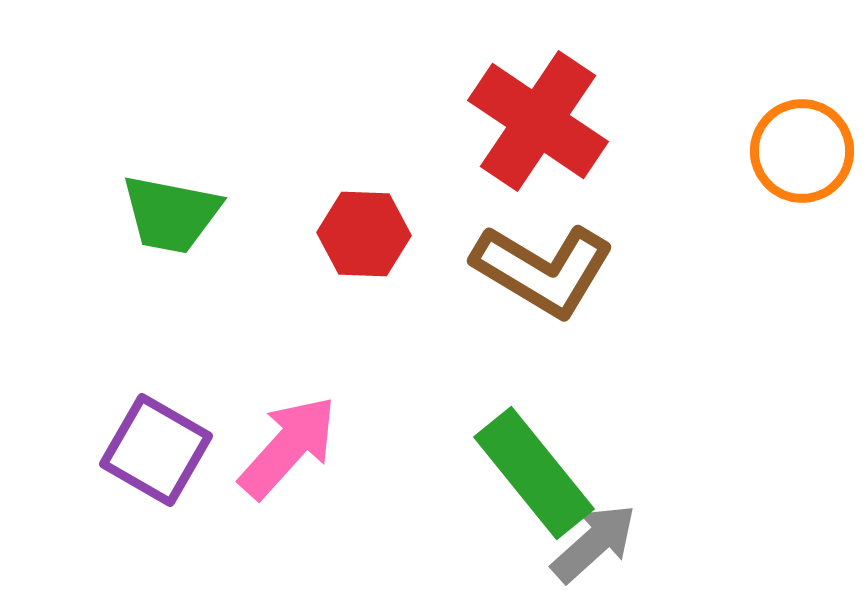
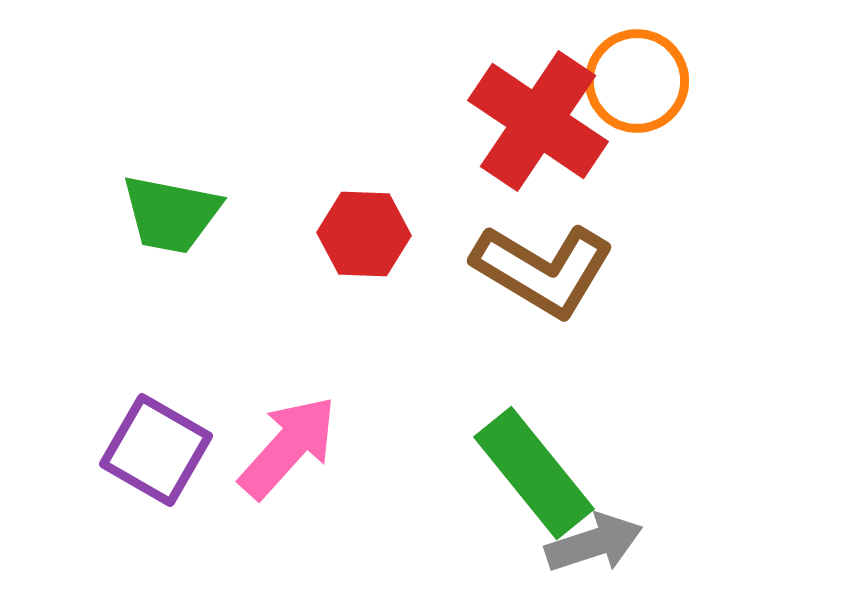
orange circle: moved 165 px left, 70 px up
gray arrow: rotated 24 degrees clockwise
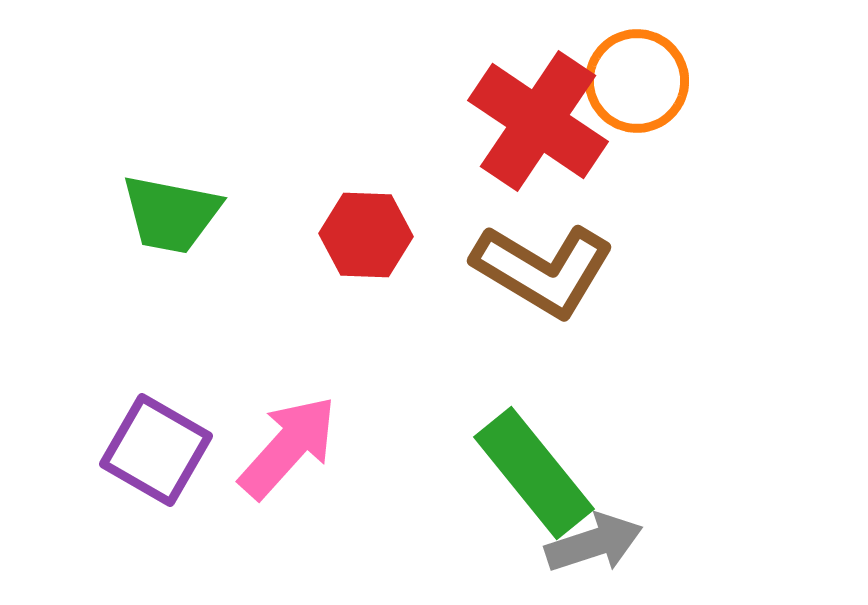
red hexagon: moved 2 px right, 1 px down
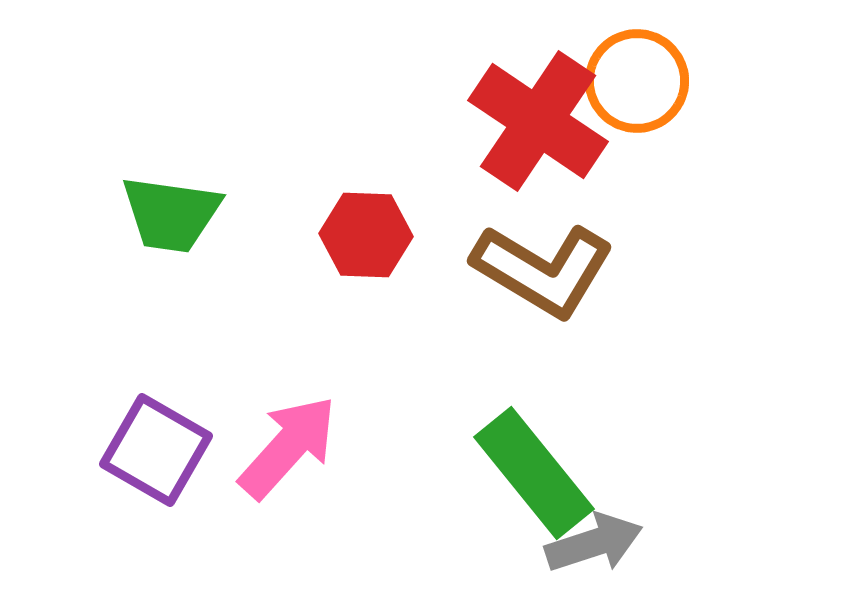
green trapezoid: rotated 3 degrees counterclockwise
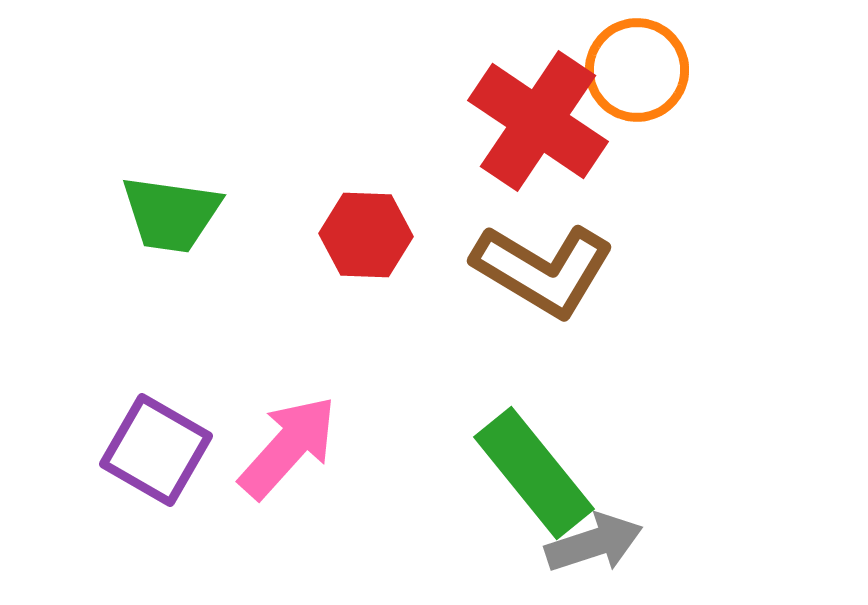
orange circle: moved 11 px up
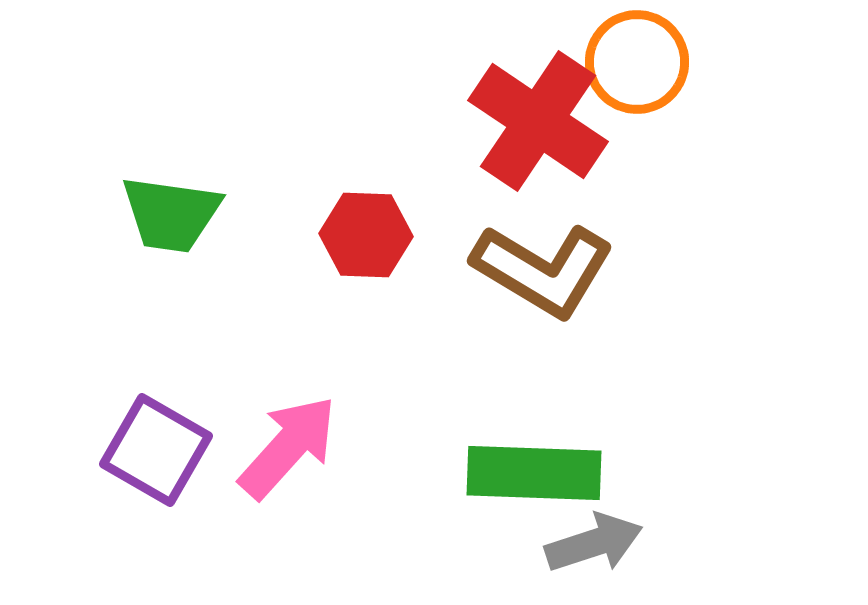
orange circle: moved 8 px up
green rectangle: rotated 49 degrees counterclockwise
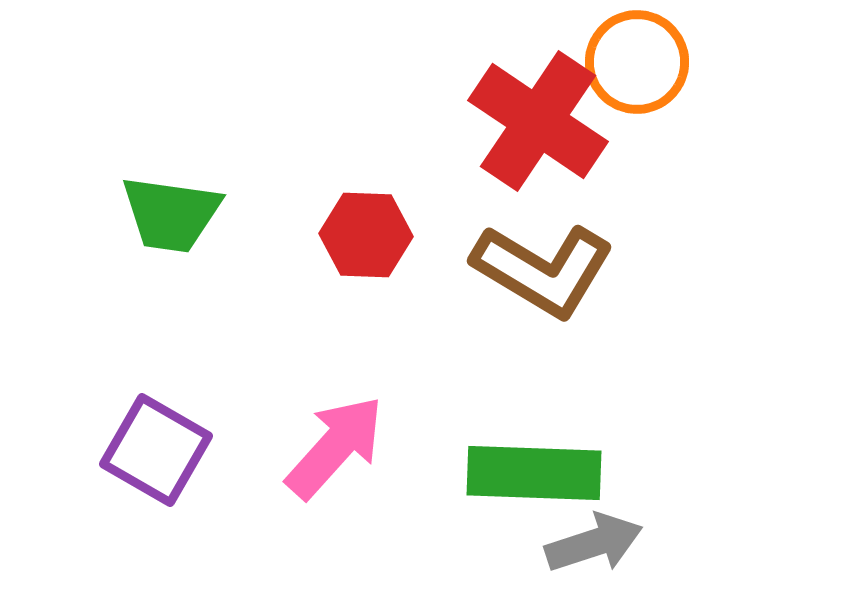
pink arrow: moved 47 px right
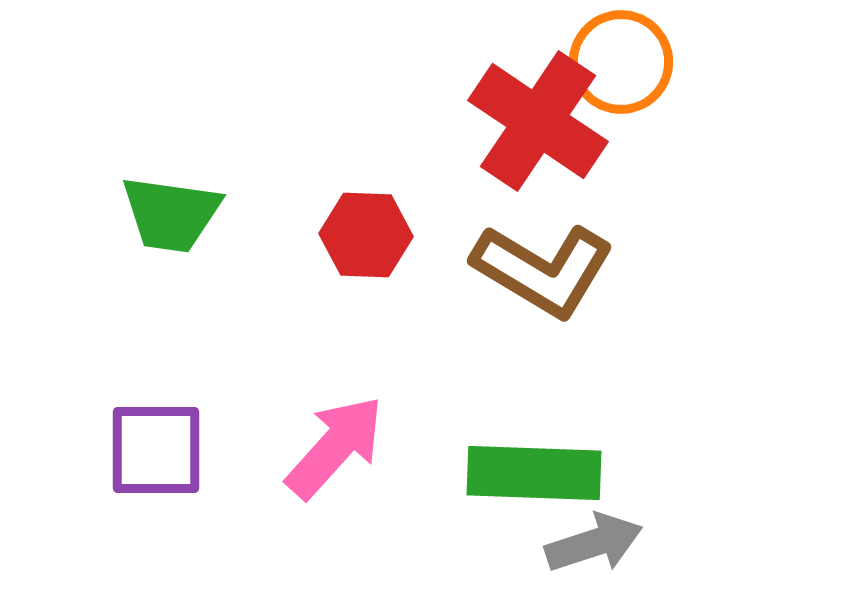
orange circle: moved 16 px left
purple square: rotated 30 degrees counterclockwise
